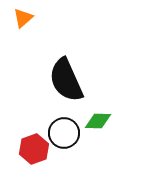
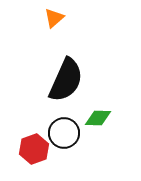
orange triangle: moved 31 px right
black semicircle: rotated 132 degrees counterclockwise
green diamond: moved 3 px up
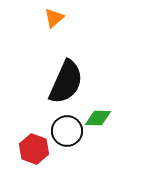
black semicircle: moved 2 px down
black circle: moved 3 px right, 2 px up
red hexagon: rotated 20 degrees counterclockwise
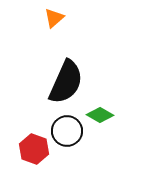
green diamond: moved 2 px right, 3 px up; rotated 28 degrees clockwise
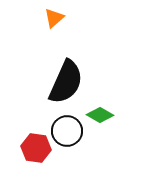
red hexagon: moved 2 px right, 1 px up; rotated 12 degrees counterclockwise
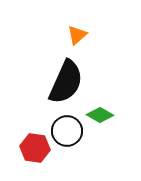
orange triangle: moved 23 px right, 17 px down
red hexagon: moved 1 px left
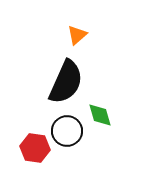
green diamond: rotated 44 degrees clockwise
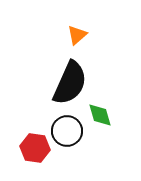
black semicircle: moved 4 px right, 1 px down
